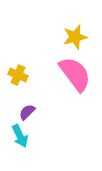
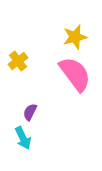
yellow cross: moved 14 px up; rotated 30 degrees clockwise
purple semicircle: moved 3 px right; rotated 18 degrees counterclockwise
cyan arrow: moved 3 px right, 2 px down
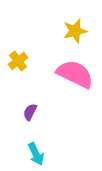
yellow star: moved 6 px up
pink semicircle: rotated 27 degrees counterclockwise
cyan arrow: moved 13 px right, 16 px down
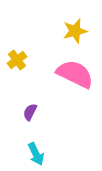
yellow cross: moved 1 px left, 1 px up
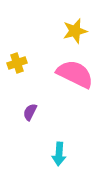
yellow cross: moved 3 px down; rotated 18 degrees clockwise
cyan arrow: moved 23 px right; rotated 30 degrees clockwise
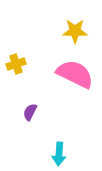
yellow star: rotated 15 degrees clockwise
yellow cross: moved 1 px left, 1 px down
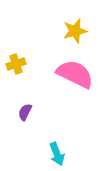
yellow star: rotated 15 degrees counterclockwise
purple semicircle: moved 5 px left
cyan arrow: moved 2 px left; rotated 25 degrees counterclockwise
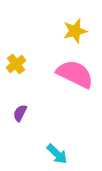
yellow cross: rotated 18 degrees counterclockwise
purple semicircle: moved 5 px left, 1 px down
cyan arrow: rotated 25 degrees counterclockwise
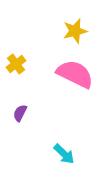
cyan arrow: moved 7 px right
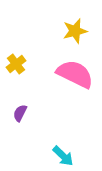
cyan arrow: moved 1 px left, 2 px down
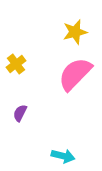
yellow star: moved 1 px down
pink semicircle: rotated 72 degrees counterclockwise
cyan arrow: rotated 30 degrees counterclockwise
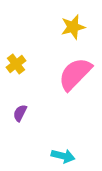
yellow star: moved 2 px left, 5 px up
